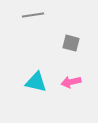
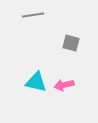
pink arrow: moved 7 px left, 3 px down
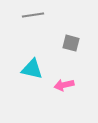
cyan triangle: moved 4 px left, 13 px up
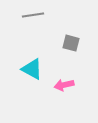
cyan triangle: rotated 15 degrees clockwise
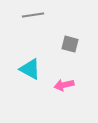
gray square: moved 1 px left, 1 px down
cyan triangle: moved 2 px left
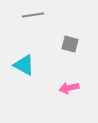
cyan triangle: moved 6 px left, 4 px up
pink arrow: moved 5 px right, 3 px down
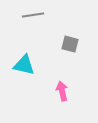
cyan triangle: rotated 15 degrees counterclockwise
pink arrow: moved 7 px left, 3 px down; rotated 90 degrees clockwise
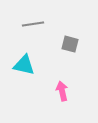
gray line: moved 9 px down
